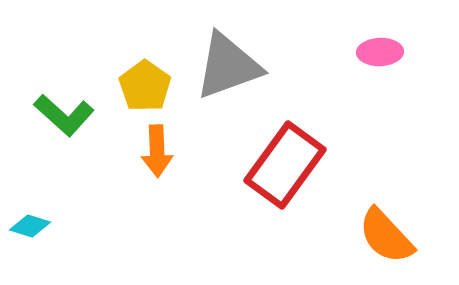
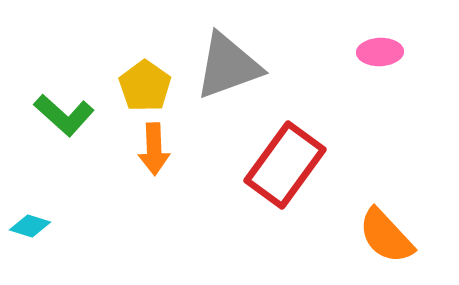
orange arrow: moved 3 px left, 2 px up
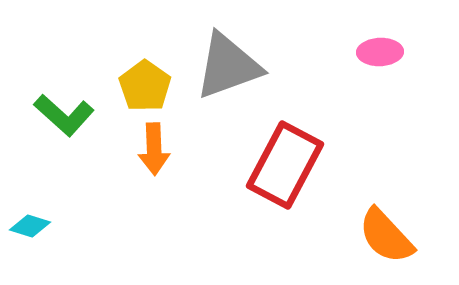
red rectangle: rotated 8 degrees counterclockwise
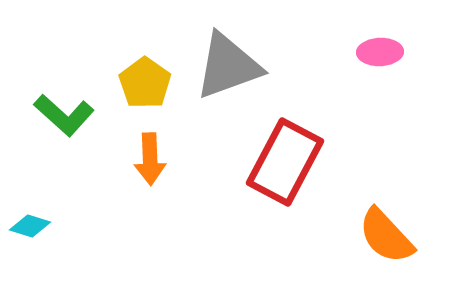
yellow pentagon: moved 3 px up
orange arrow: moved 4 px left, 10 px down
red rectangle: moved 3 px up
